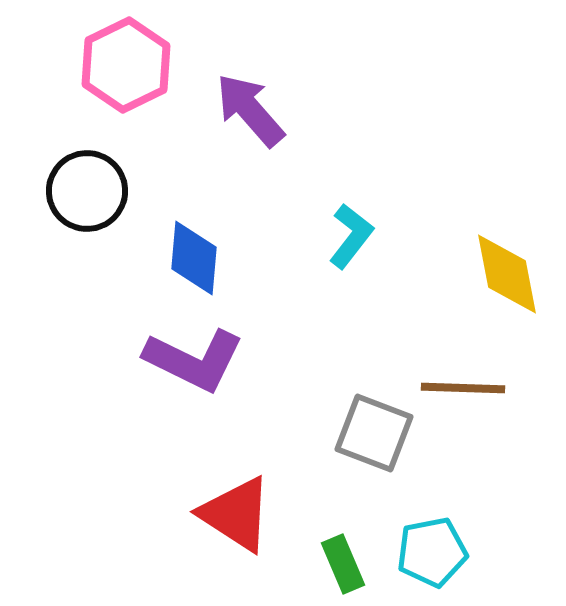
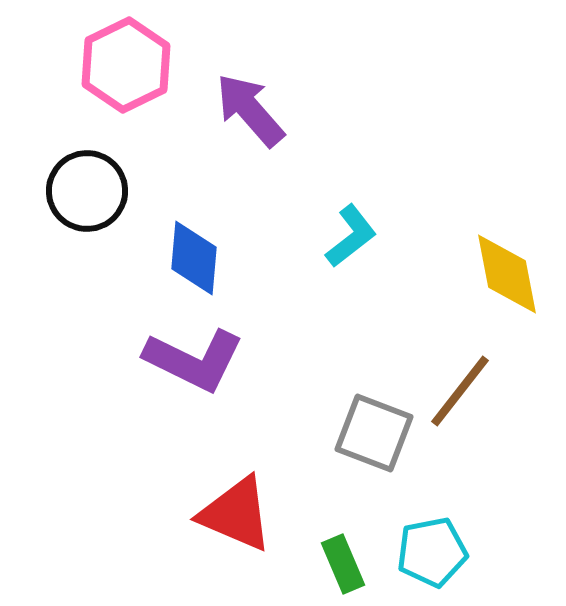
cyan L-shape: rotated 14 degrees clockwise
brown line: moved 3 px left, 3 px down; rotated 54 degrees counterclockwise
red triangle: rotated 10 degrees counterclockwise
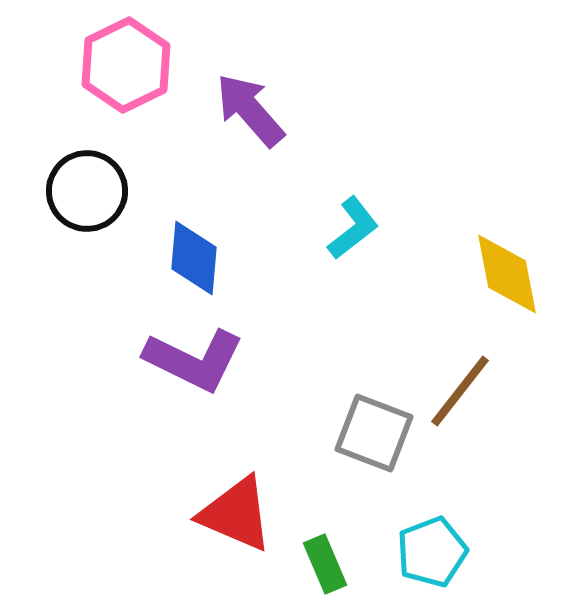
cyan L-shape: moved 2 px right, 8 px up
cyan pentagon: rotated 10 degrees counterclockwise
green rectangle: moved 18 px left
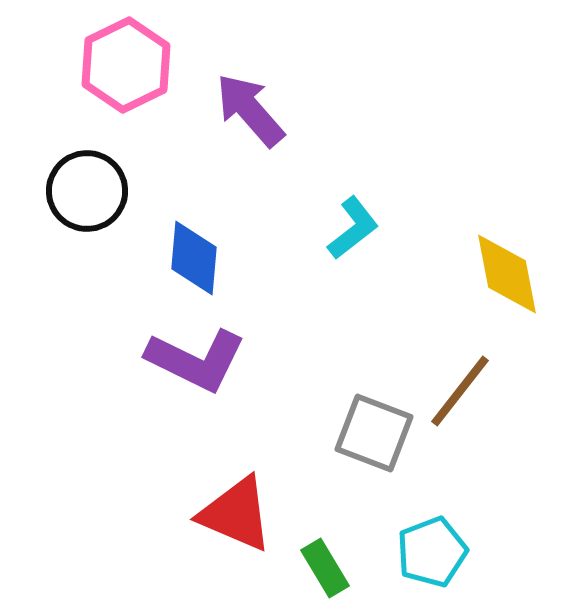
purple L-shape: moved 2 px right
green rectangle: moved 4 px down; rotated 8 degrees counterclockwise
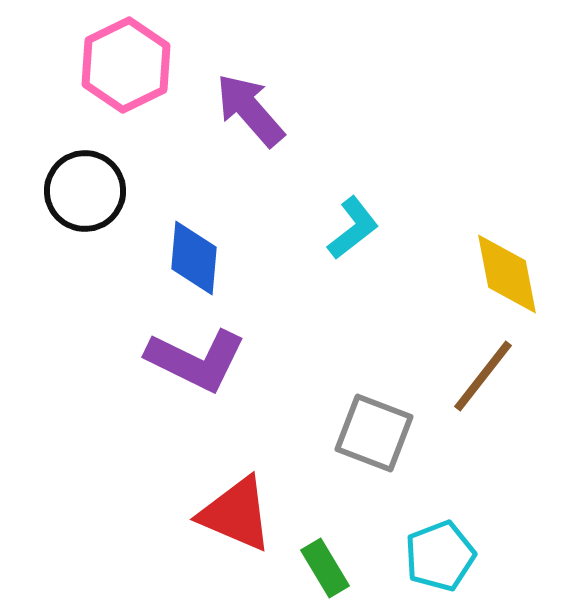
black circle: moved 2 px left
brown line: moved 23 px right, 15 px up
cyan pentagon: moved 8 px right, 4 px down
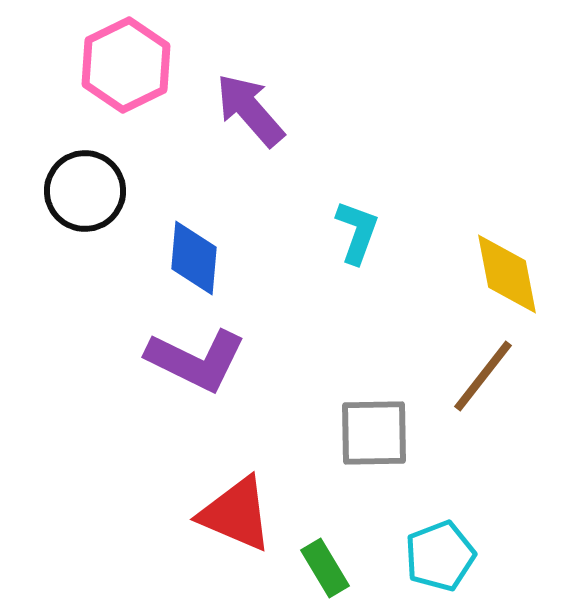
cyan L-shape: moved 4 px right, 4 px down; rotated 32 degrees counterclockwise
gray square: rotated 22 degrees counterclockwise
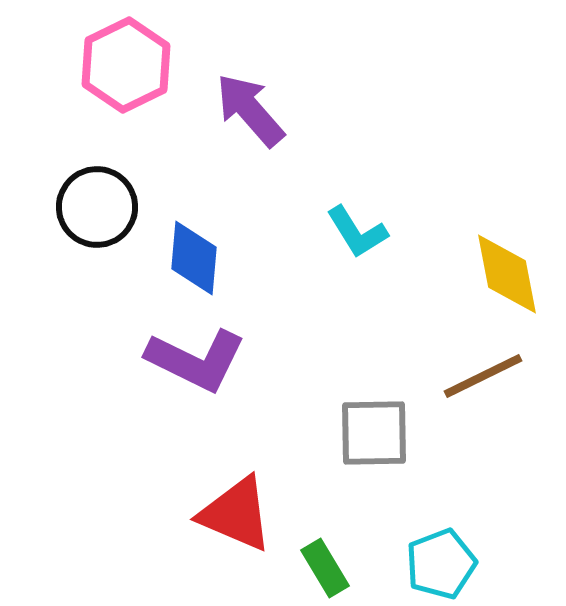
black circle: moved 12 px right, 16 px down
cyan L-shape: rotated 128 degrees clockwise
brown line: rotated 26 degrees clockwise
cyan pentagon: moved 1 px right, 8 px down
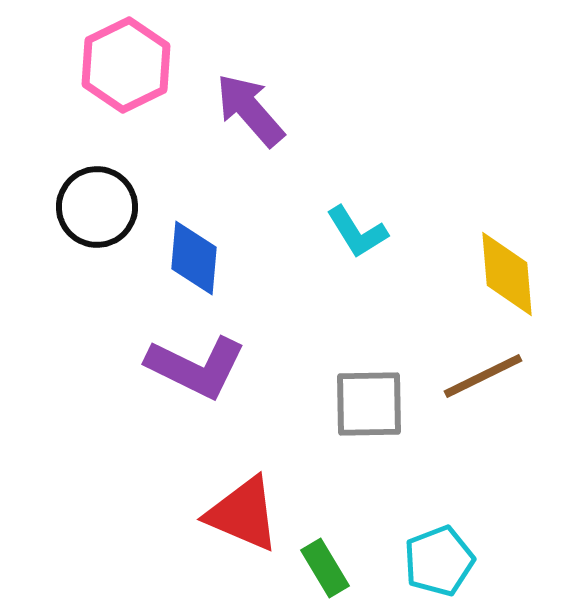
yellow diamond: rotated 6 degrees clockwise
purple L-shape: moved 7 px down
gray square: moved 5 px left, 29 px up
red triangle: moved 7 px right
cyan pentagon: moved 2 px left, 3 px up
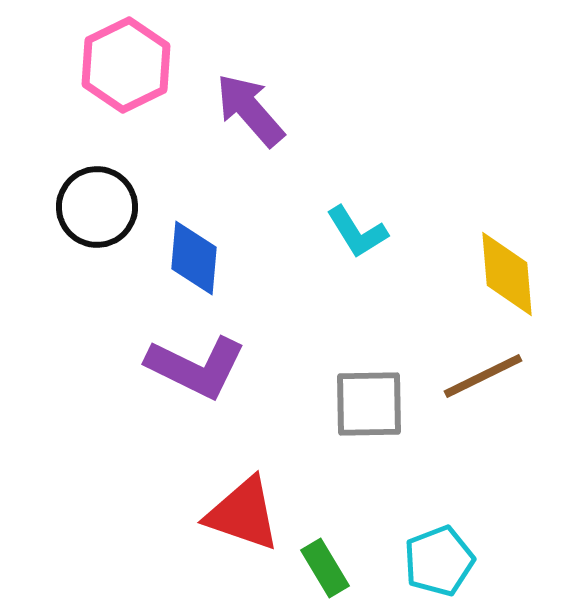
red triangle: rotated 4 degrees counterclockwise
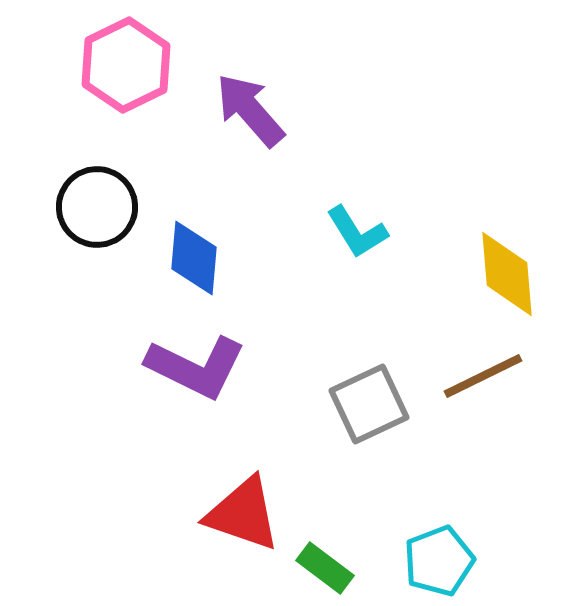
gray square: rotated 24 degrees counterclockwise
green rectangle: rotated 22 degrees counterclockwise
